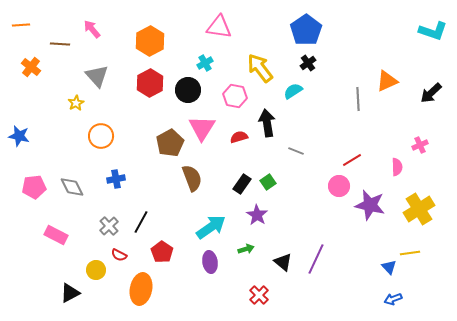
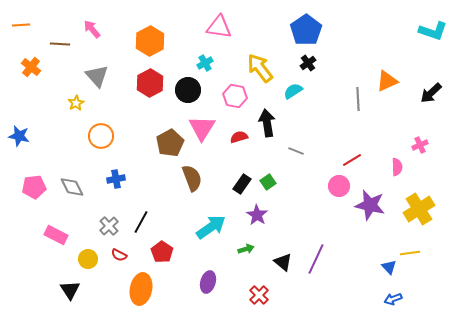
purple ellipse at (210, 262): moved 2 px left, 20 px down; rotated 25 degrees clockwise
yellow circle at (96, 270): moved 8 px left, 11 px up
black triangle at (70, 293): moved 3 px up; rotated 35 degrees counterclockwise
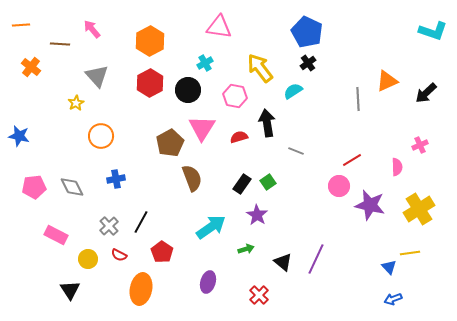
blue pentagon at (306, 30): moved 1 px right, 2 px down; rotated 12 degrees counterclockwise
black arrow at (431, 93): moved 5 px left
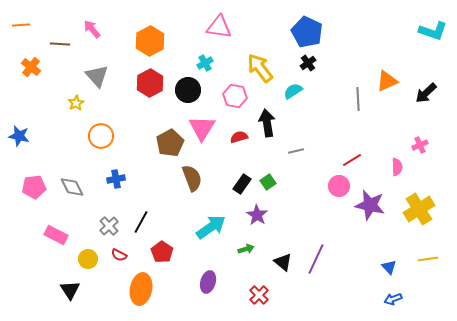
gray line at (296, 151): rotated 35 degrees counterclockwise
yellow line at (410, 253): moved 18 px right, 6 px down
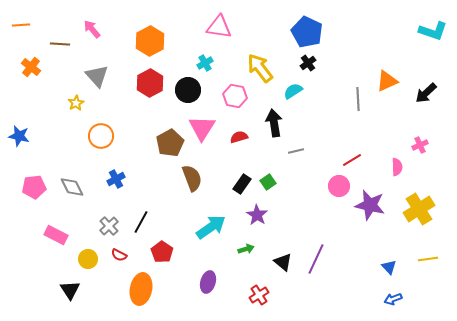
black arrow at (267, 123): moved 7 px right
blue cross at (116, 179): rotated 18 degrees counterclockwise
red cross at (259, 295): rotated 12 degrees clockwise
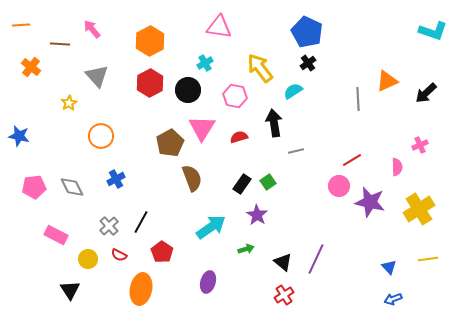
yellow star at (76, 103): moved 7 px left
purple star at (370, 205): moved 3 px up
red cross at (259, 295): moved 25 px right
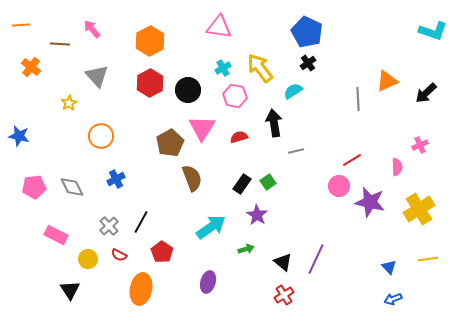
cyan cross at (205, 63): moved 18 px right, 5 px down
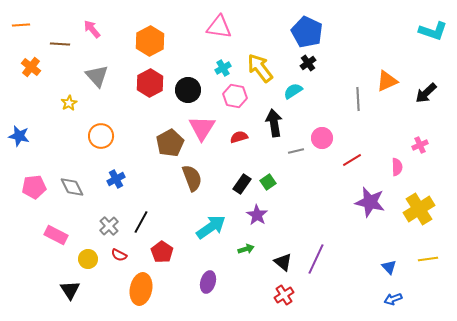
pink circle at (339, 186): moved 17 px left, 48 px up
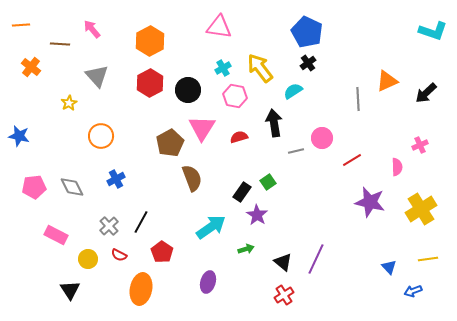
black rectangle at (242, 184): moved 8 px down
yellow cross at (419, 209): moved 2 px right
blue arrow at (393, 299): moved 20 px right, 8 px up
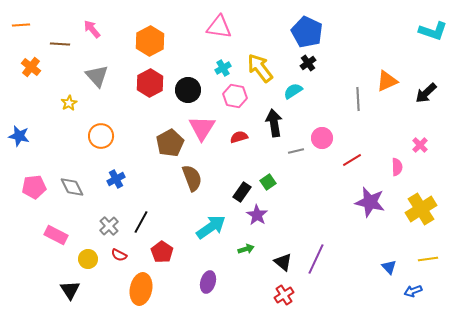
pink cross at (420, 145): rotated 21 degrees counterclockwise
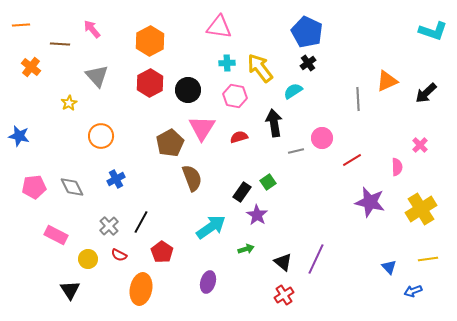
cyan cross at (223, 68): moved 4 px right, 5 px up; rotated 28 degrees clockwise
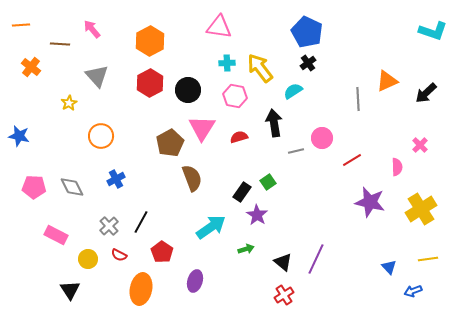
pink pentagon at (34, 187): rotated 10 degrees clockwise
purple ellipse at (208, 282): moved 13 px left, 1 px up
